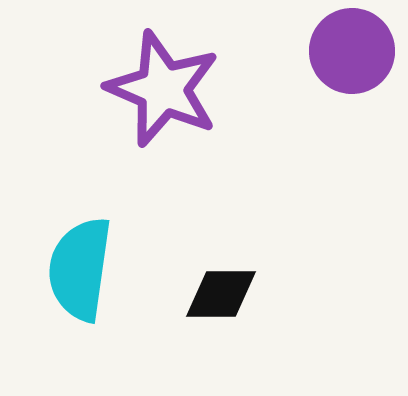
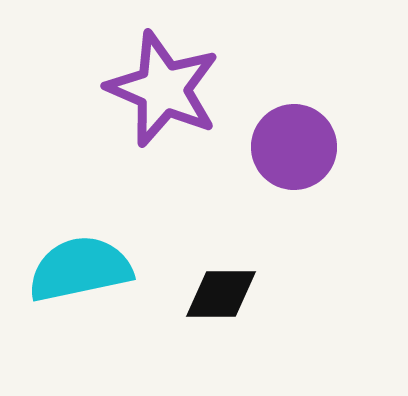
purple circle: moved 58 px left, 96 px down
cyan semicircle: rotated 70 degrees clockwise
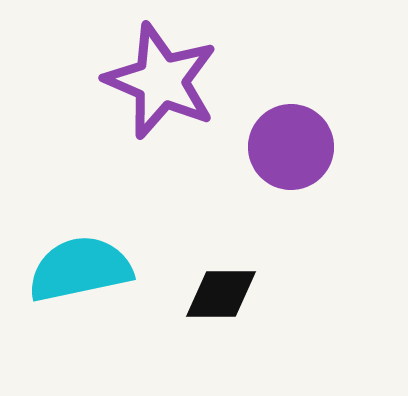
purple star: moved 2 px left, 8 px up
purple circle: moved 3 px left
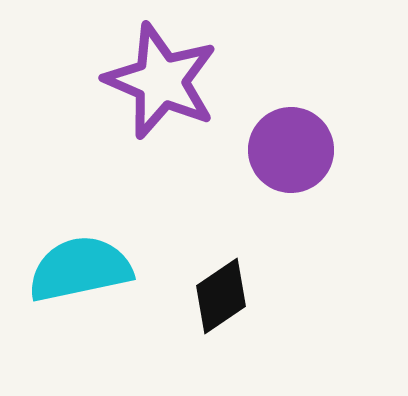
purple circle: moved 3 px down
black diamond: moved 2 px down; rotated 34 degrees counterclockwise
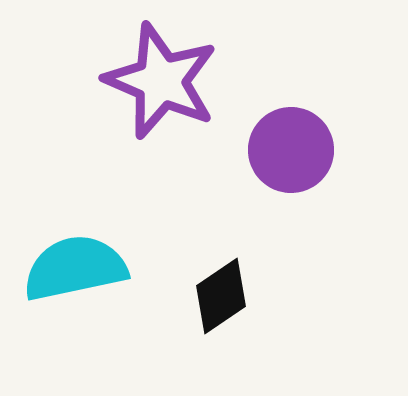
cyan semicircle: moved 5 px left, 1 px up
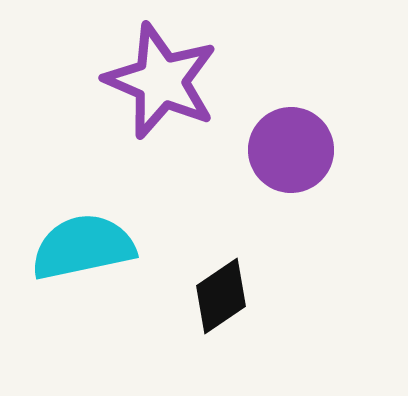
cyan semicircle: moved 8 px right, 21 px up
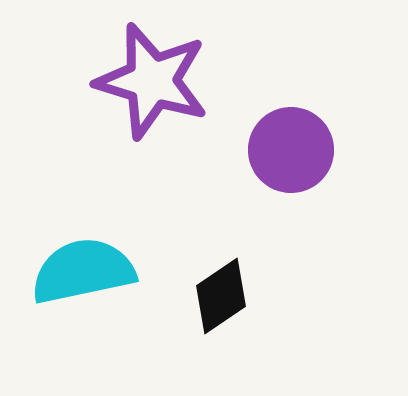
purple star: moved 9 px left; rotated 6 degrees counterclockwise
cyan semicircle: moved 24 px down
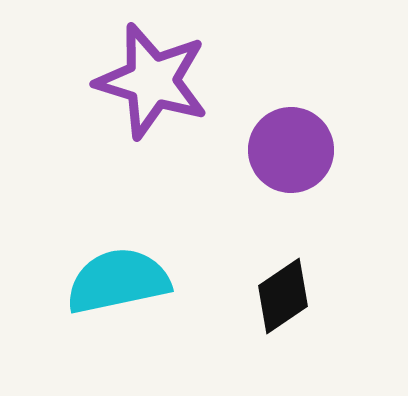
cyan semicircle: moved 35 px right, 10 px down
black diamond: moved 62 px right
